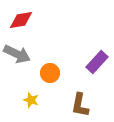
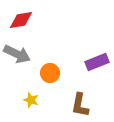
purple rectangle: rotated 25 degrees clockwise
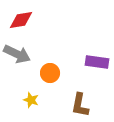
purple rectangle: rotated 30 degrees clockwise
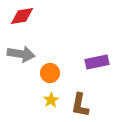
red diamond: moved 1 px right, 4 px up
gray arrow: moved 4 px right; rotated 16 degrees counterclockwise
purple rectangle: rotated 20 degrees counterclockwise
yellow star: moved 20 px right; rotated 21 degrees clockwise
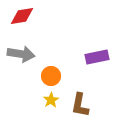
purple rectangle: moved 5 px up
orange circle: moved 1 px right, 3 px down
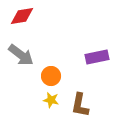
gray arrow: moved 1 px down; rotated 28 degrees clockwise
yellow star: rotated 28 degrees counterclockwise
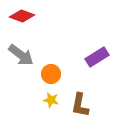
red diamond: rotated 30 degrees clockwise
purple rectangle: rotated 20 degrees counterclockwise
orange circle: moved 2 px up
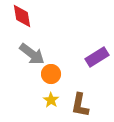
red diamond: rotated 60 degrees clockwise
gray arrow: moved 11 px right, 1 px up
yellow star: rotated 21 degrees clockwise
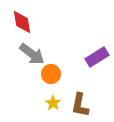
red diamond: moved 6 px down
yellow star: moved 2 px right, 3 px down
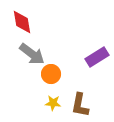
yellow star: rotated 28 degrees counterclockwise
